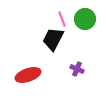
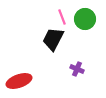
pink line: moved 2 px up
red ellipse: moved 9 px left, 6 px down
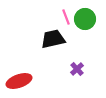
pink line: moved 4 px right
black trapezoid: rotated 50 degrees clockwise
purple cross: rotated 24 degrees clockwise
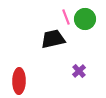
purple cross: moved 2 px right, 2 px down
red ellipse: rotated 70 degrees counterclockwise
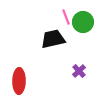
green circle: moved 2 px left, 3 px down
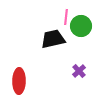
pink line: rotated 28 degrees clockwise
green circle: moved 2 px left, 4 px down
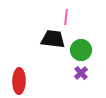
green circle: moved 24 px down
black trapezoid: rotated 20 degrees clockwise
purple cross: moved 2 px right, 2 px down
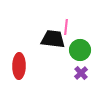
pink line: moved 10 px down
green circle: moved 1 px left
red ellipse: moved 15 px up
